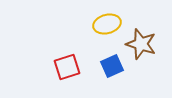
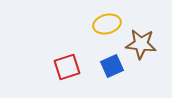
brown star: rotated 12 degrees counterclockwise
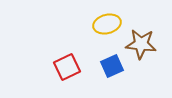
red square: rotated 8 degrees counterclockwise
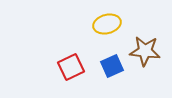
brown star: moved 4 px right, 7 px down
red square: moved 4 px right
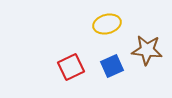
brown star: moved 2 px right, 1 px up
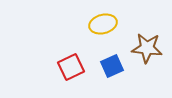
yellow ellipse: moved 4 px left
brown star: moved 2 px up
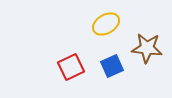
yellow ellipse: moved 3 px right; rotated 16 degrees counterclockwise
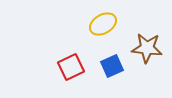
yellow ellipse: moved 3 px left
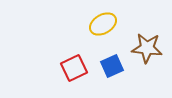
red square: moved 3 px right, 1 px down
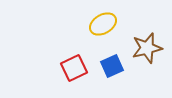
brown star: rotated 20 degrees counterclockwise
